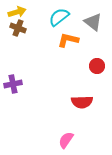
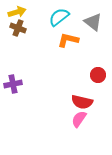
red circle: moved 1 px right, 9 px down
red semicircle: rotated 15 degrees clockwise
pink semicircle: moved 13 px right, 21 px up
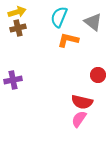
cyan semicircle: rotated 30 degrees counterclockwise
brown cross: rotated 35 degrees counterclockwise
purple cross: moved 4 px up
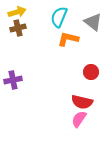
orange L-shape: moved 1 px up
red circle: moved 7 px left, 3 px up
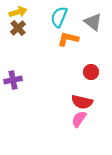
yellow arrow: moved 1 px right
brown cross: rotated 28 degrees counterclockwise
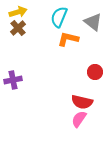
red circle: moved 4 px right
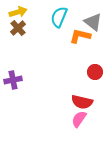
orange L-shape: moved 12 px right, 3 px up
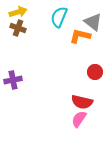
brown cross: rotated 28 degrees counterclockwise
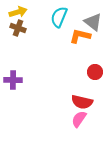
purple cross: rotated 12 degrees clockwise
